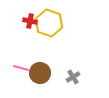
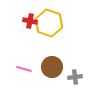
pink line: moved 3 px right, 1 px down
brown circle: moved 12 px right, 6 px up
gray cross: moved 2 px right; rotated 24 degrees clockwise
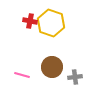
yellow hexagon: moved 2 px right
pink line: moved 2 px left, 6 px down
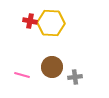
yellow hexagon: rotated 16 degrees counterclockwise
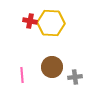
pink line: rotated 70 degrees clockwise
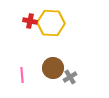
brown circle: moved 1 px right, 1 px down
gray cross: moved 5 px left; rotated 24 degrees counterclockwise
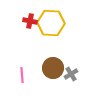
gray cross: moved 1 px right, 3 px up
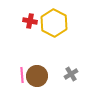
yellow hexagon: moved 3 px right; rotated 24 degrees clockwise
brown circle: moved 16 px left, 8 px down
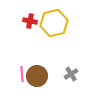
yellow hexagon: rotated 20 degrees clockwise
pink line: moved 1 px up
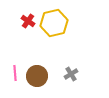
red cross: moved 2 px left; rotated 24 degrees clockwise
pink line: moved 7 px left, 1 px up
